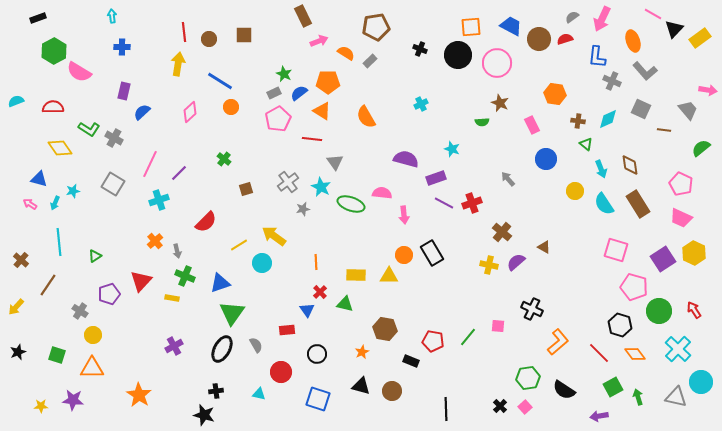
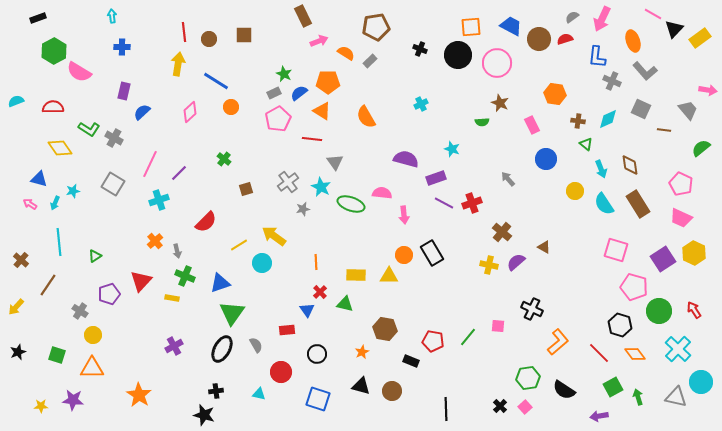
blue line at (220, 81): moved 4 px left
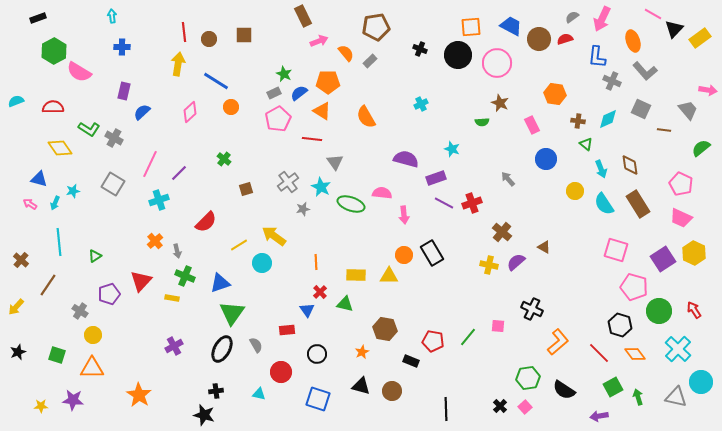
orange semicircle at (346, 53): rotated 18 degrees clockwise
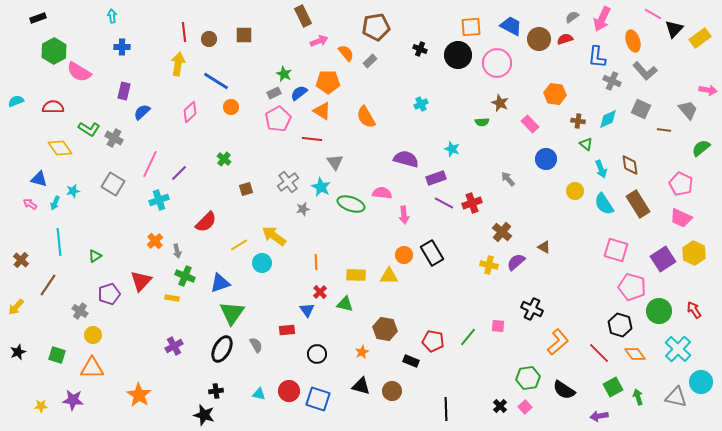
pink rectangle at (532, 125): moved 2 px left, 1 px up; rotated 18 degrees counterclockwise
pink pentagon at (634, 287): moved 2 px left
red circle at (281, 372): moved 8 px right, 19 px down
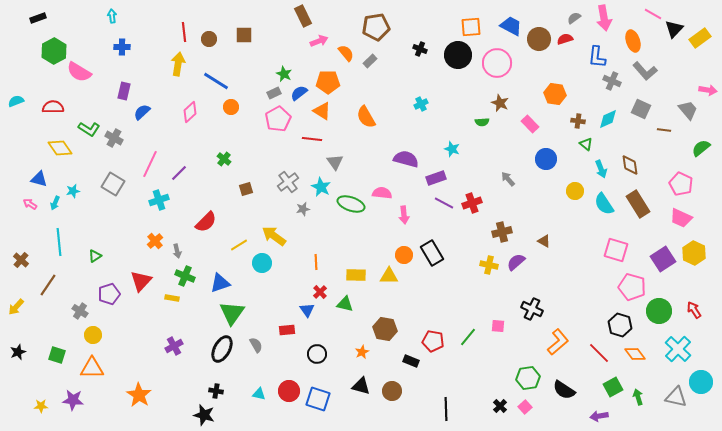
gray semicircle at (572, 17): moved 2 px right, 1 px down
pink arrow at (602, 19): moved 2 px right, 1 px up; rotated 35 degrees counterclockwise
brown cross at (502, 232): rotated 36 degrees clockwise
brown triangle at (544, 247): moved 6 px up
black cross at (216, 391): rotated 16 degrees clockwise
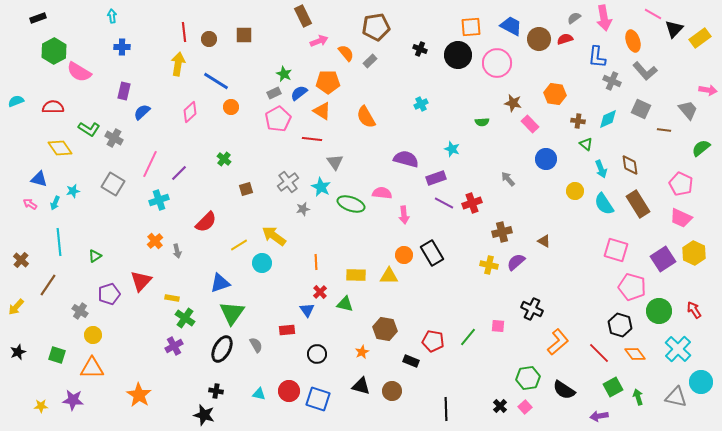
brown star at (500, 103): moved 13 px right; rotated 12 degrees counterclockwise
green cross at (185, 276): moved 42 px down; rotated 12 degrees clockwise
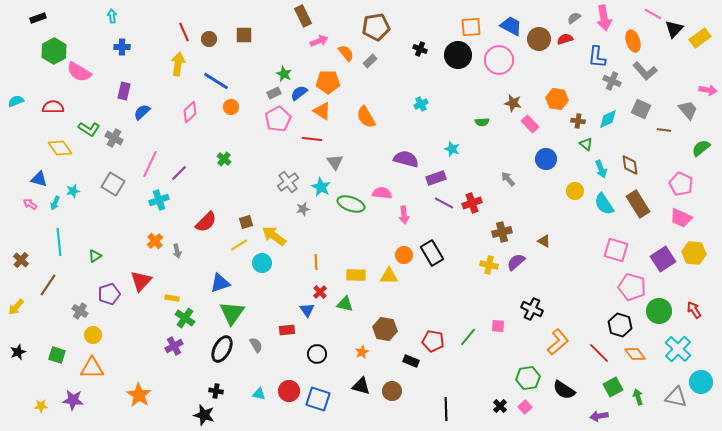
red line at (184, 32): rotated 18 degrees counterclockwise
pink circle at (497, 63): moved 2 px right, 3 px up
orange hexagon at (555, 94): moved 2 px right, 5 px down
brown square at (246, 189): moved 33 px down
yellow hexagon at (694, 253): rotated 20 degrees counterclockwise
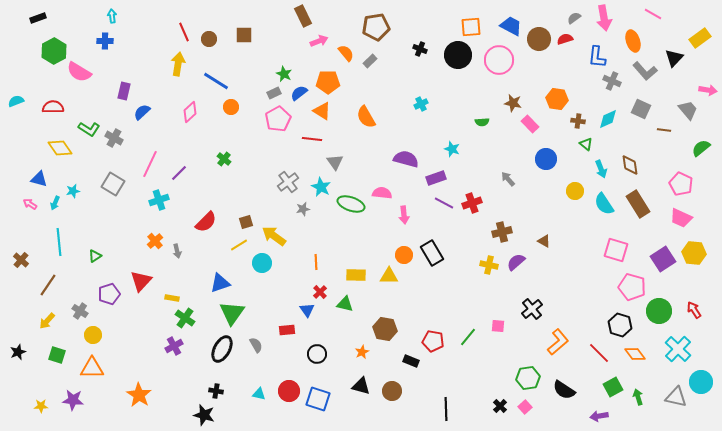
black triangle at (674, 29): moved 29 px down
blue cross at (122, 47): moved 17 px left, 6 px up
yellow arrow at (16, 307): moved 31 px right, 14 px down
black cross at (532, 309): rotated 25 degrees clockwise
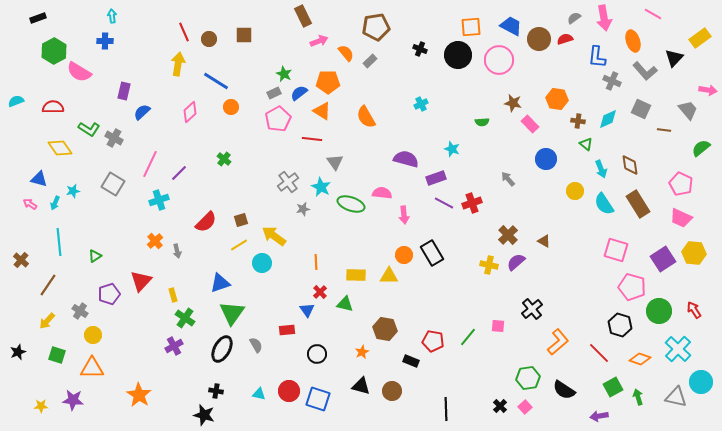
brown square at (246, 222): moved 5 px left, 2 px up
brown cross at (502, 232): moved 6 px right, 3 px down; rotated 30 degrees counterclockwise
yellow rectangle at (172, 298): moved 1 px right, 3 px up; rotated 64 degrees clockwise
orange diamond at (635, 354): moved 5 px right, 5 px down; rotated 35 degrees counterclockwise
